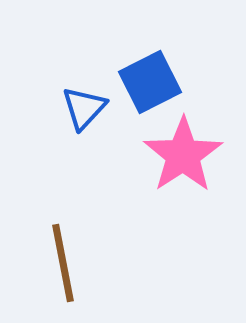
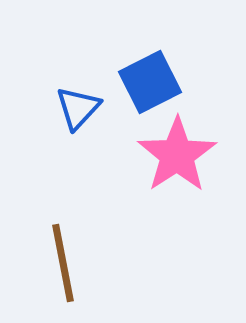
blue triangle: moved 6 px left
pink star: moved 6 px left
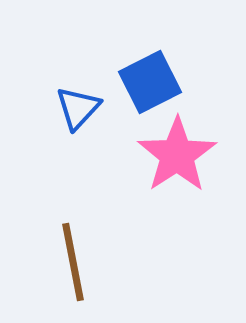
brown line: moved 10 px right, 1 px up
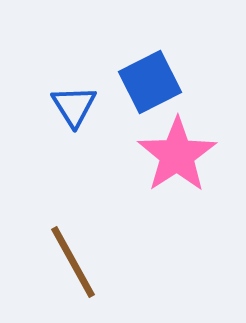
blue triangle: moved 4 px left, 2 px up; rotated 15 degrees counterclockwise
brown line: rotated 18 degrees counterclockwise
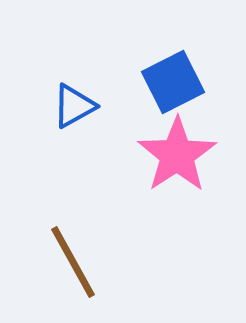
blue square: moved 23 px right
blue triangle: rotated 33 degrees clockwise
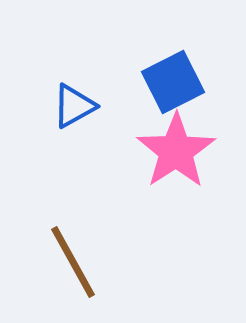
pink star: moved 1 px left, 4 px up
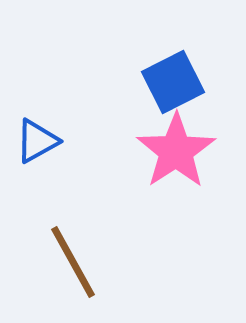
blue triangle: moved 37 px left, 35 px down
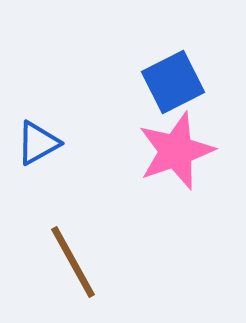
blue triangle: moved 1 px right, 2 px down
pink star: rotated 14 degrees clockwise
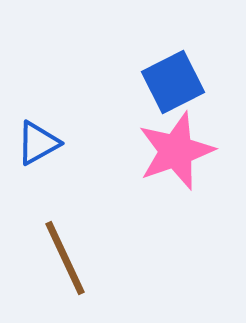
brown line: moved 8 px left, 4 px up; rotated 4 degrees clockwise
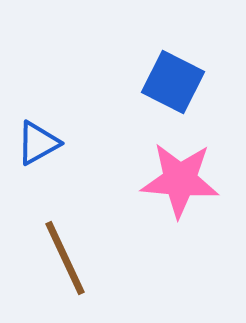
blue square: rotated 36 degrees counterclockwise
pink star: moved 4 px right, 29 px down; rotated 24 degrees clockwise
